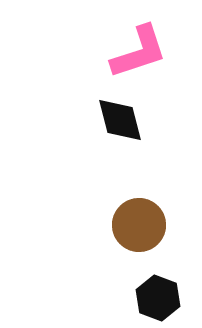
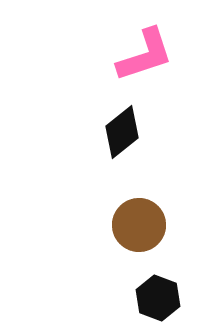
pink L-shape: moved 6 px right, 3 px down
black diamond: moved 2 px right, 12 px down; rotated 66 degrees clockwise
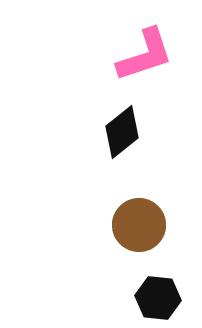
black hexagon: rotated 15 degrees counterclockwise
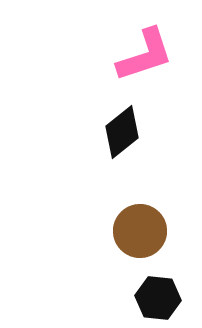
brown circle: moved 1 px right, 6 px down
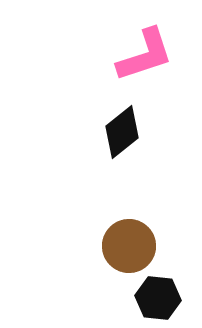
brown circle: moved 11 px left, 15 px down
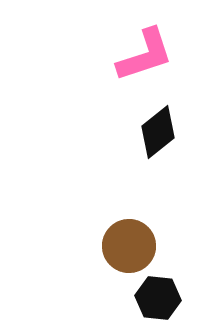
black diamond: moved 36 px right
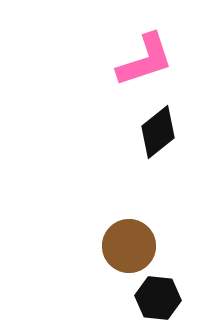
pink L-shape: moved 5 px down
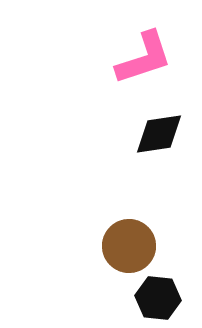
pink L-shape: moved 1 px left, 2 px up
black diamond: moved 1 px right, 2 px down; rotated 30 degrees clockwise
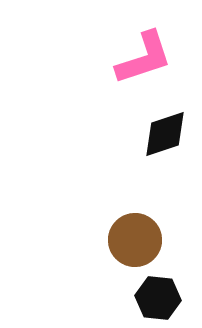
black diamond: moved 6 px right; rotated 10 degrees counterclockwise
brown circle: moved 6 px right, 6 px up
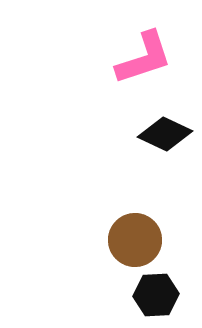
black diamond: rotated 44 degrees clockwise
black hexagon: moved 2 px left, 3 px up; rotated 9 degrees counterclockwise
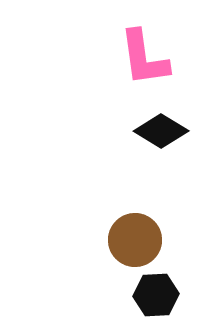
pink L-shape: rotated 100 degrees clockwise
black diamond: moved 4 px left, 3 px up; rotated 6 degrees clockwise
